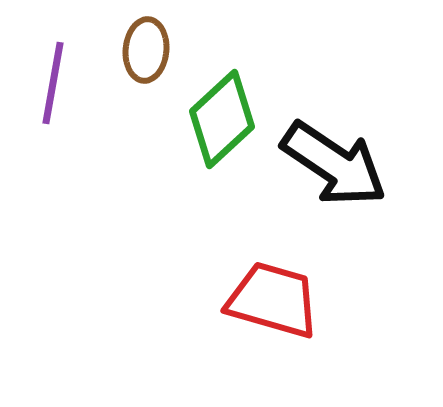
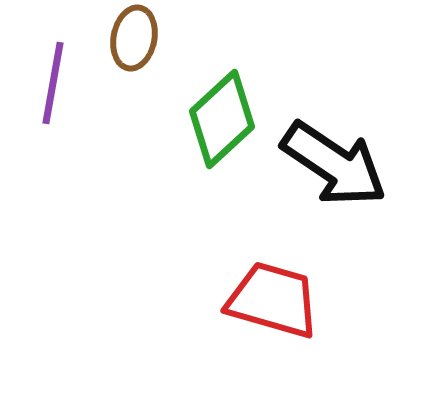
brown ellipse: moved 12 px left, 12 px up; rotated 6 degrees clockwise
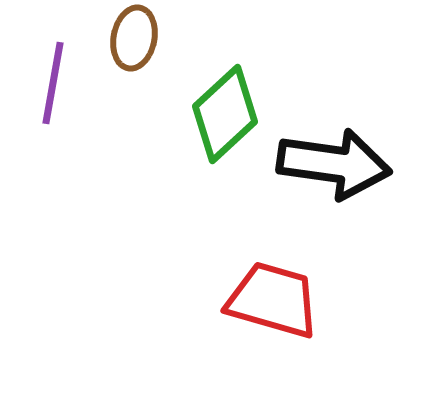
green diamond: moved 3 px right, 5 px up
black arrow: rotated 26 degrees counterclockwise
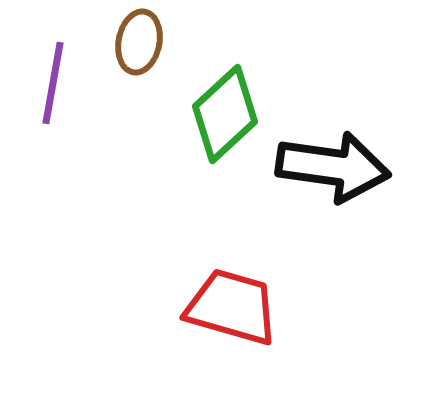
brown ellipse: moved 5 px right, 4 px down
black arrow: moved 1 px left, 3 px down
red trapezoid: moved 41 px left, 7 px down
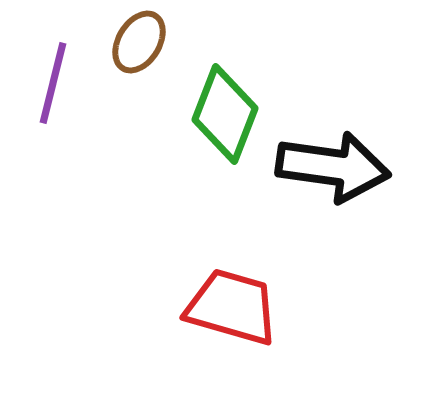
brown ellipse: rotated 20 degrees clockwise
purple line: rotated 4 degrees clockwise
green diamond: rotated 26 degrees counterclockwise
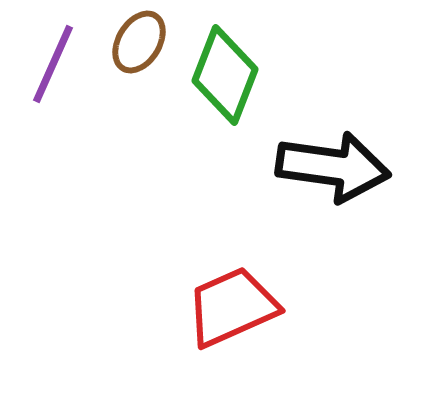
purple line: moved 19 px up; rotated 10 degrees clockwise
green diamond: moved 39 px up
red trapezoid: rotated 40 degrees counterclockwise
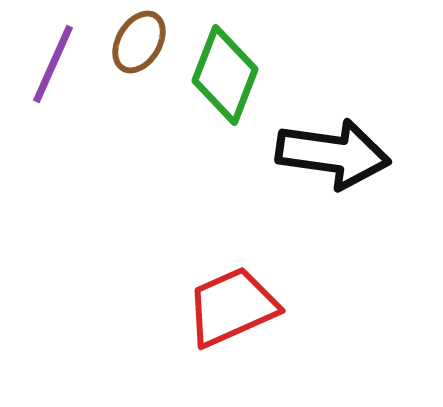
black arrow: moved 13 px up
